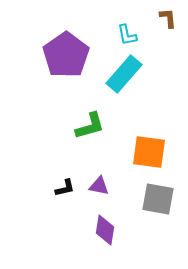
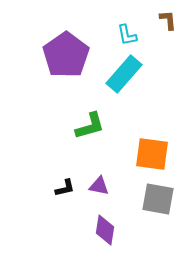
brown L-shape: moved 2 px down
orange square: moved 3 px right, 2 px down
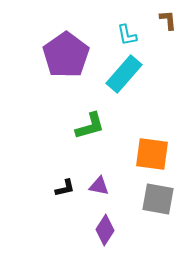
purple diamond: rotated 24 degrees clockwise
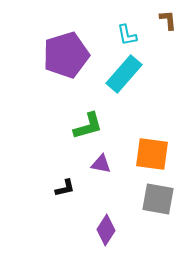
purple pentagon: rotated 18 degrees clockwise
green L-shape: moved 2 px left
purple triangle: moved 2 px right, 22 px up
purple diamond: moved 1 px right
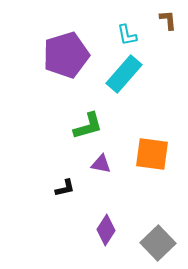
gray square: moved 44 px down; rotated 36 degrees clockwise
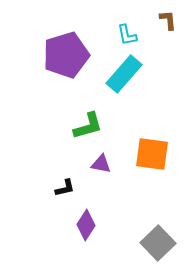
purple diamond: moved 20 px left, 5 px up
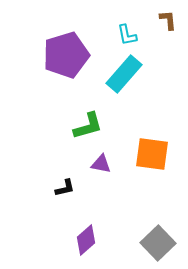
purple diamond: moved 15 px down; rotated 16 degrees clockwise
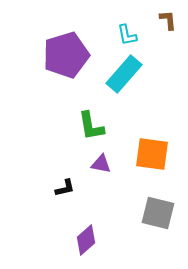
green L-shape: moved 3 px right; rotated 96 degrees clockwise
gray square: moved 30 px up; rotated 32 degrees counterclockwise
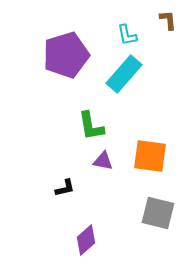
orange square: moved 2 px left, 2 px down
purple triangle: moved 2 px right, 3 px up
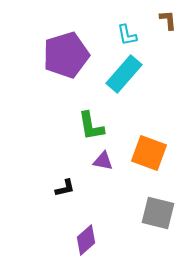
orange square: moved 1 px left, 3 px up; rotated 12 degrees clockwise
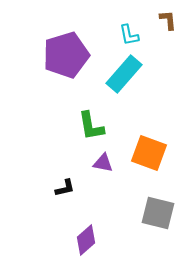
cyan L-shape: moved 2 px right
purple triangle: moved 2 px down
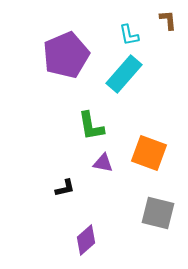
purple pentagon: rotated 6 degrees counterclockwise
